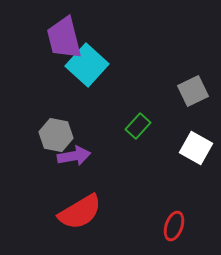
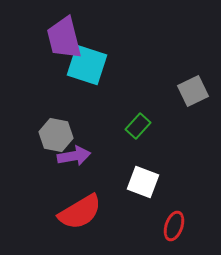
cyan square: rotated 24 degrees counterclockwise
white square: moved 53 px left, 34 px down; rotated 8 degrees counterclockwise
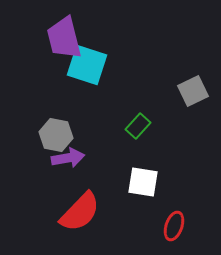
purple arrow: moved 6 px left, 2 px down
white square: rotated 12 degrees counterclockwise
red semicircle: rotated 15 degrees counterclockwise
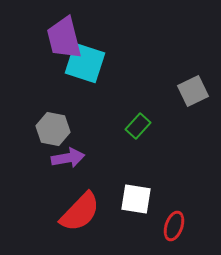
cyan square: moved 2 px left, 2 px up
gray hexagon: moved 3 px left, 6 px up
white square: moved 7 px left, 17 px down
